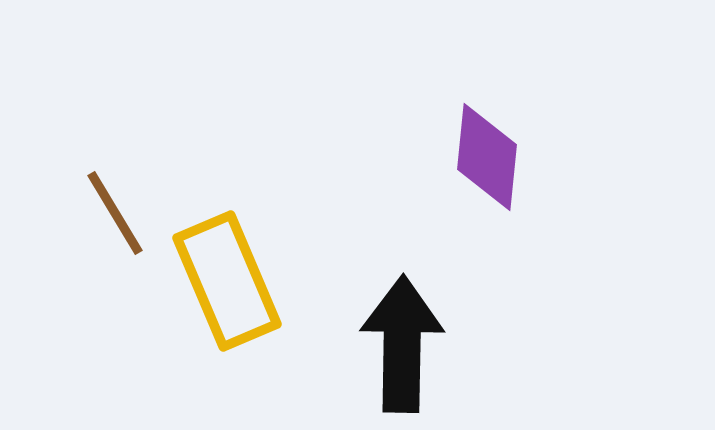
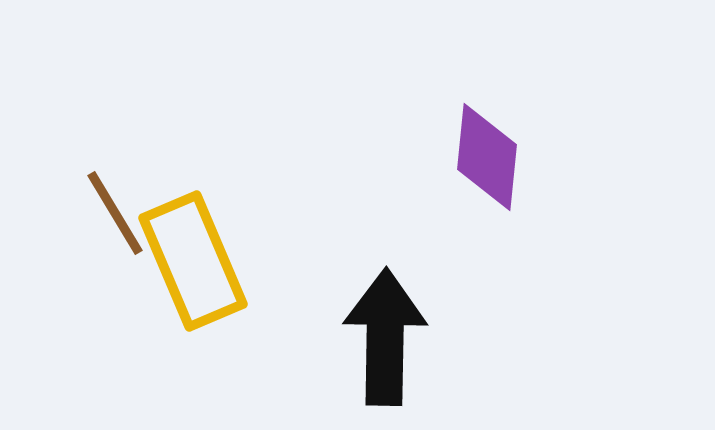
yellow rectangle: moved 34 px left, 20 px up
black arrow: moved 17 px left, 7 px up
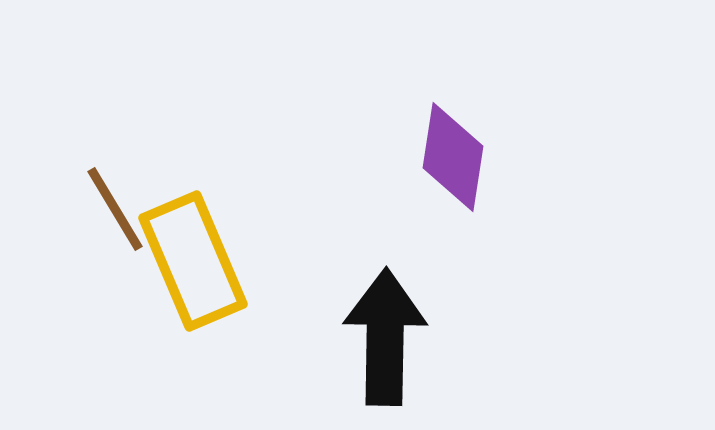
purple diamond: moved 34 px left; rotated 3 degrees clockwise
brown line: moved 4 px up
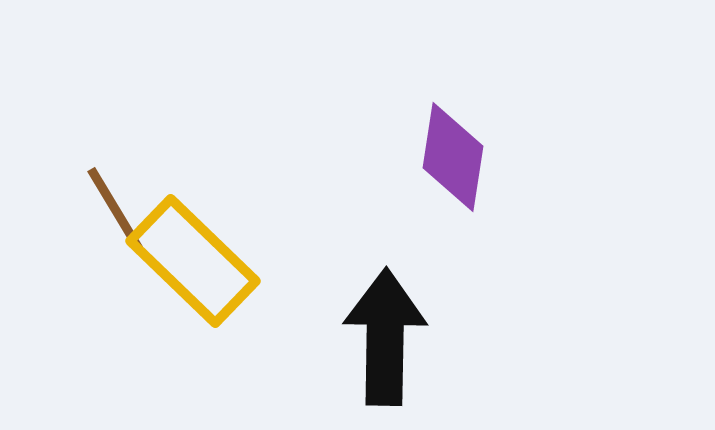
yellow rectangle: rotated 23 degrees counterclockwise
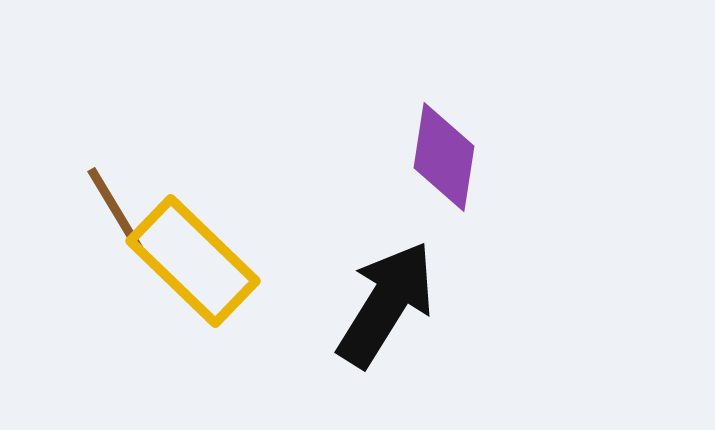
purple diamond: moved 9 px left
black arrow: moved 1 px right, 33 px up; rotated 31 degrees clockwise
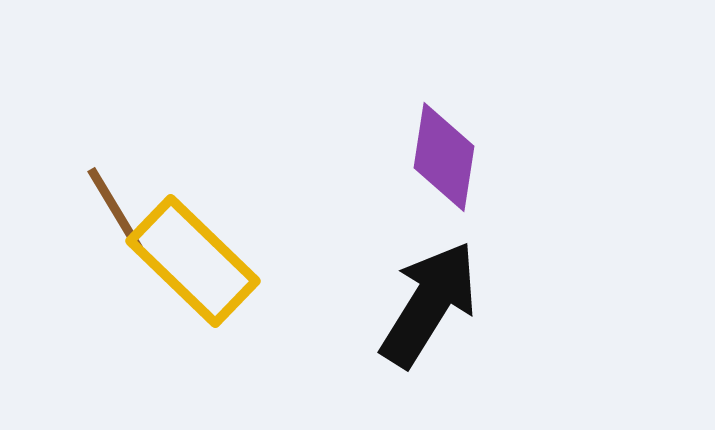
black arrow: moved 43 px right
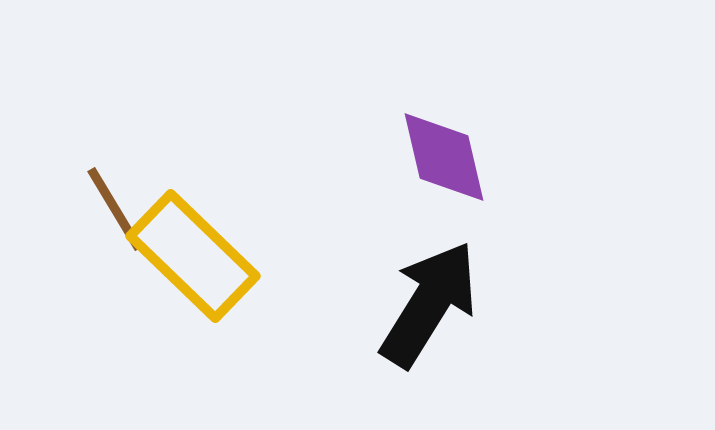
purple diamond: rotated 22 degrees counterclockwise
yellow rectangle: moved 5 px up
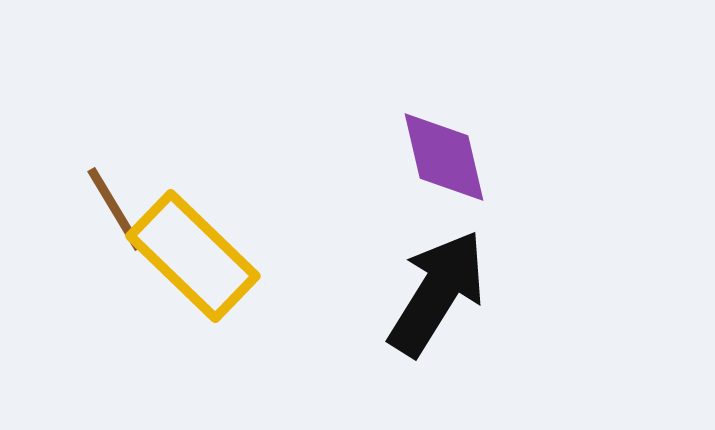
black arrow: moved 8 px right, 11 px up
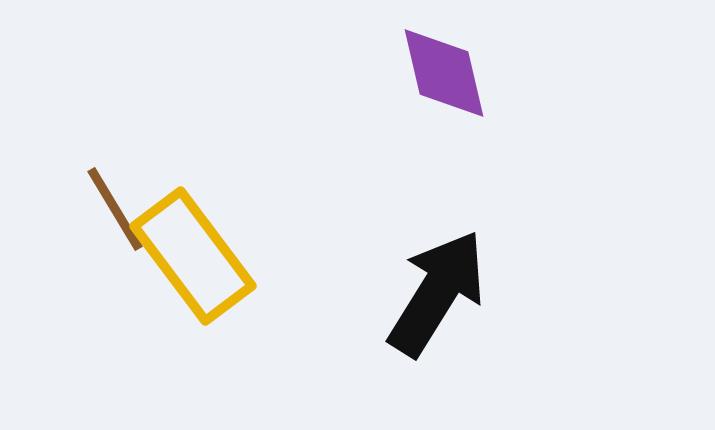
purple diamond: moved 84 px up
yellow rectangle: rotated 9 degrees clockwise
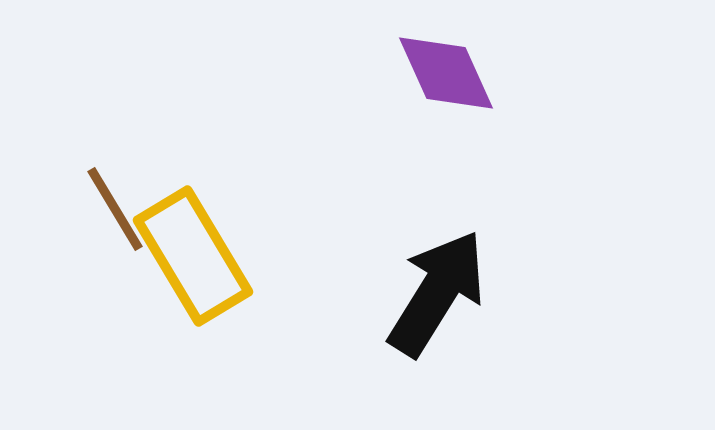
purple diamond: moved 2 px right; rotated 11 degrees counterclockwise
yellow rectangle: rotated 6 degrees clockwise
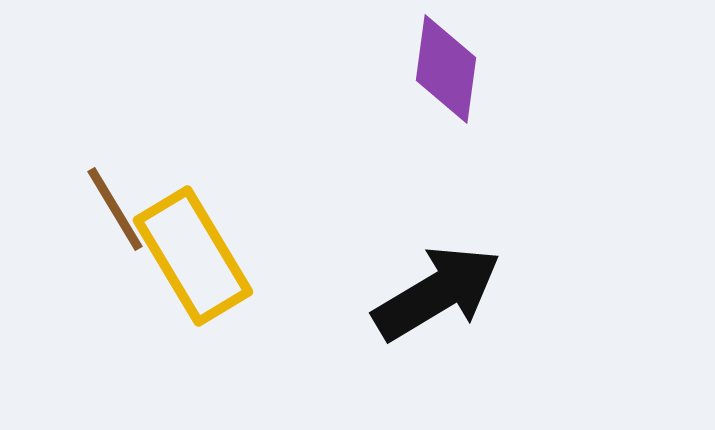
purple diamond: moved 4 px up; rotated 32 degrees clockwise
black arrow: rotated 27 degrees clockwise
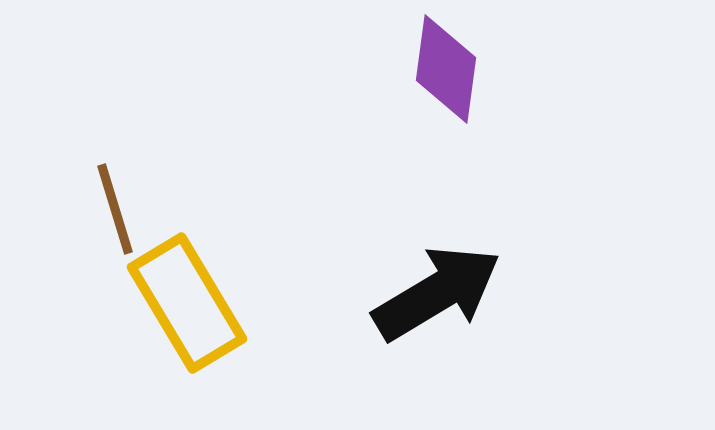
brown line: rotated 14 degrees clockwise
yellow rectangle: moved 6 px left, 47 px down
